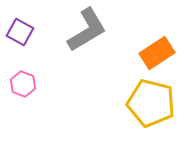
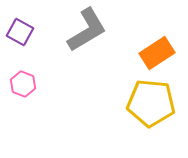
yellow pentagon: rotated 9 degrees counterclockwise
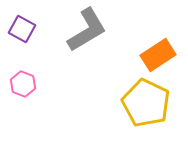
purple square: moved 2 px right, 3 px up
orange rectangle: moved 1 px right, 2 px down
yellow pentagon: moved 5 px left; rotated 21 degrees clockwise
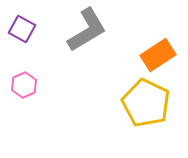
pink hexagon: moved 1 px right, 1 px down; rotated 15 degrees clockwise
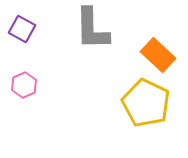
gray L-shape: moved 5 px right, 1 px up; rotated 120 degrees clockwise
orange rectangle: rotated 76 degrees clockwise
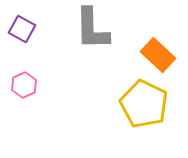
yellow pentagon: moved 2 px left, 1 px down
